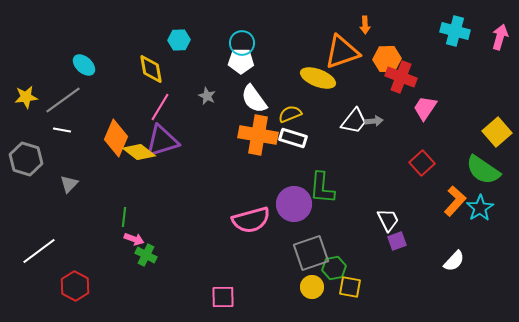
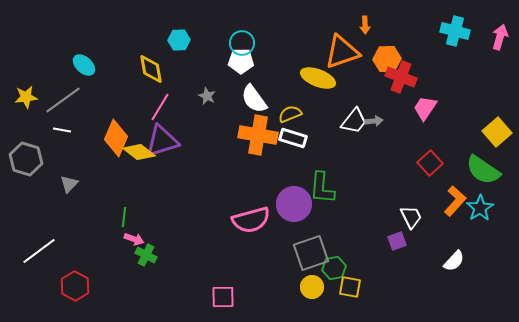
red square at (422, 163): moved 8 px right
white trapezoid at (388, 220): moved 23 px right, 3 px up
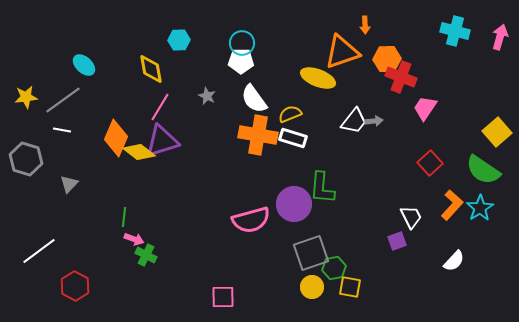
orange L-shape at (455, 201): moved 3 px left, 4 px down
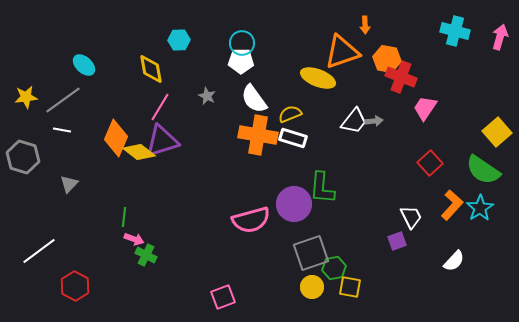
orange hexagon at (387, 59): rotated 12 degrees clockwise
gray hexagon at (26, 159): moved 3 px left, 2 px up
pink square at (223, 297): rotated 20 degrees counterclockwise
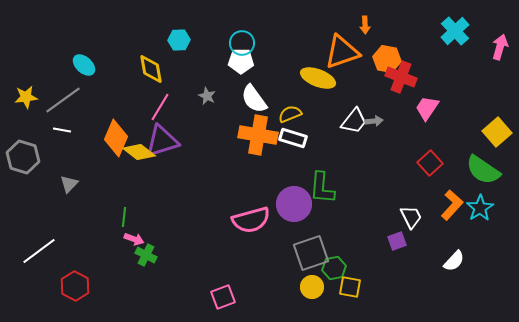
cyan cross at (455, 31): rotated 32 degrees clockwise
pink arrow at (500, 37): moved 10 px down
pink trapezoid at (425, 108): moved 2 px right
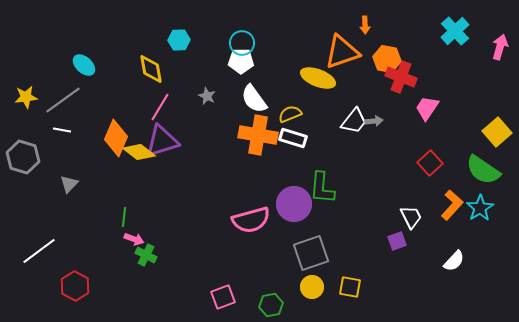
green hexagon at (334, 268): moved 63 px left, 37 px down
